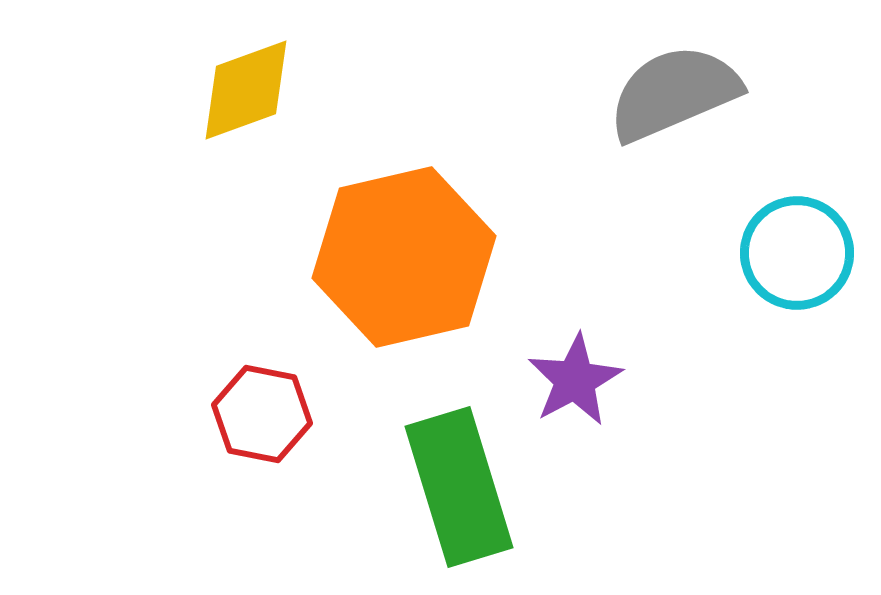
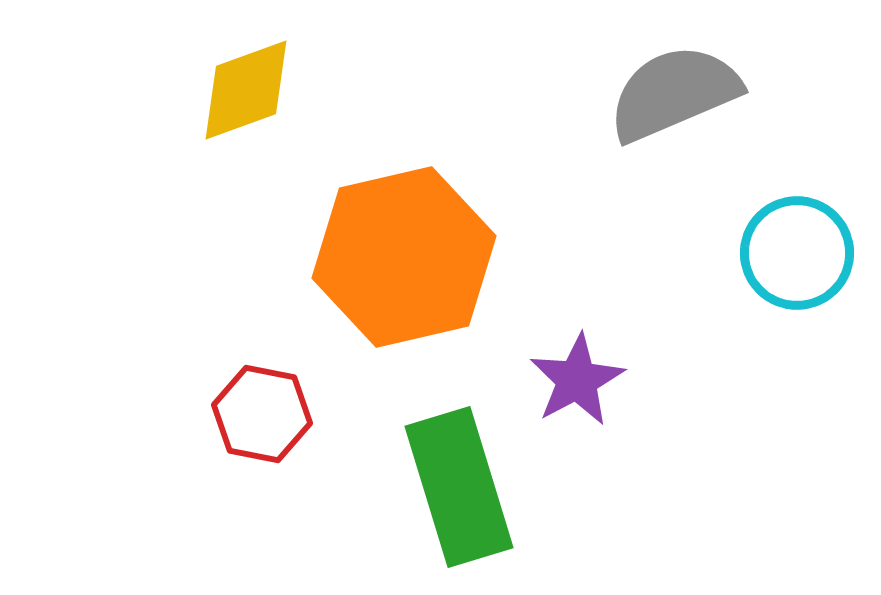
purple star: moved 2 px right
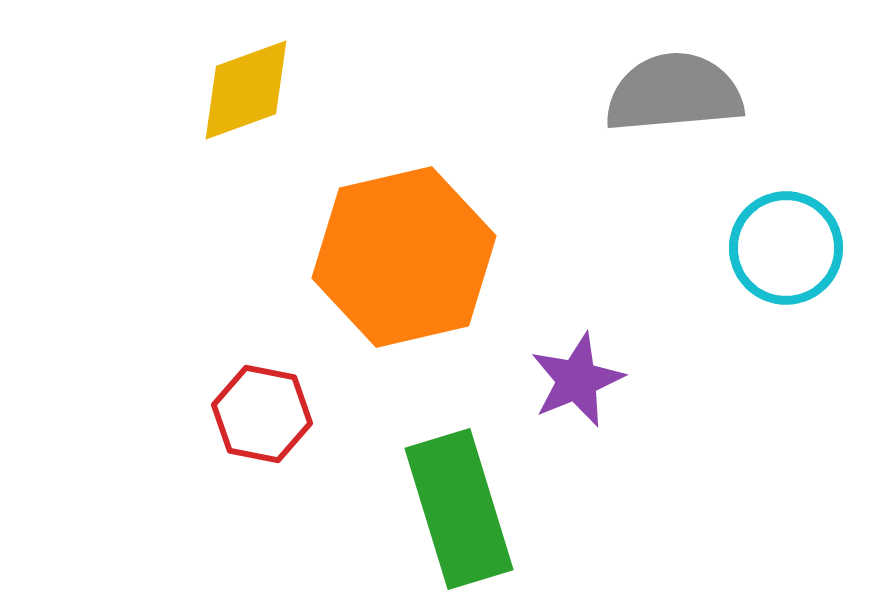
gray semicircle: rotated 18 degrees clockwise
cyan circle: moved 11 px left, 5 px up
purple star: rotated 6 degrees clockwise
green rectangle: moved 22 px down
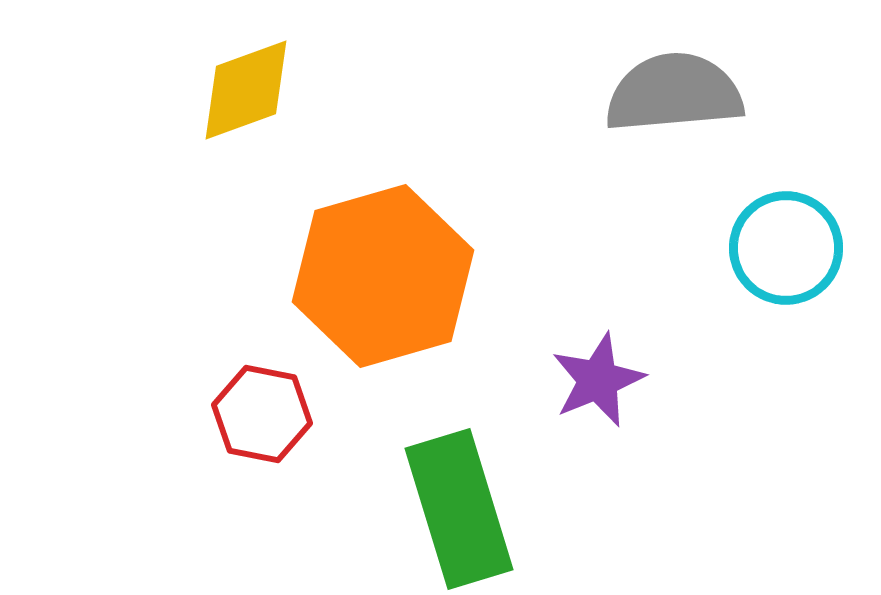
orange hexagon: moved 21 px left, 19 px down; rotated 3 degrees counterclockwise
purple star: moved 21 px right
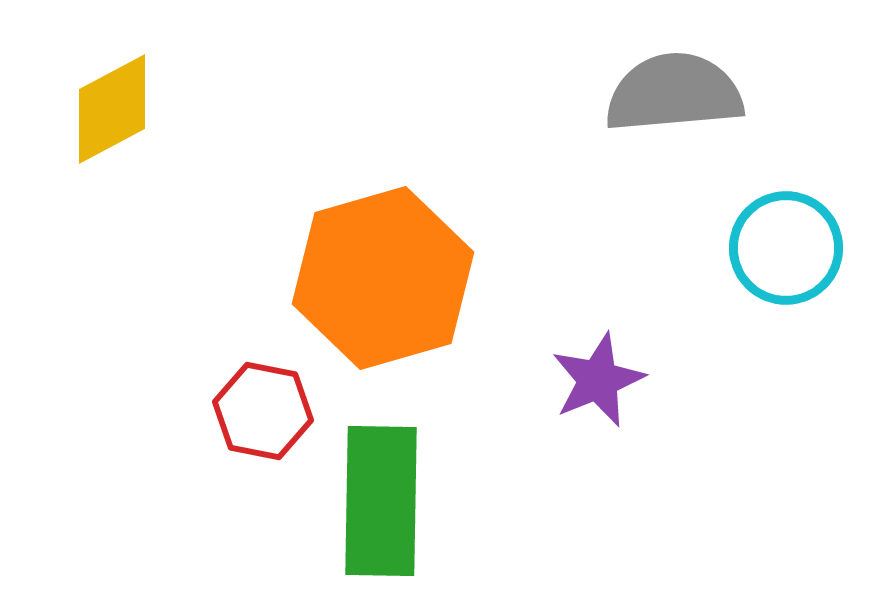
yellow diamond: moved 134 px left, 19 px down; rotated 8 degrees counterclockwise
orange hexagon: moved 2 px down
red hexagon: moved 1 px right, 3 px up
green rectangle: moved 78 px left, 8 px up; rotated 18 degrees clockwise
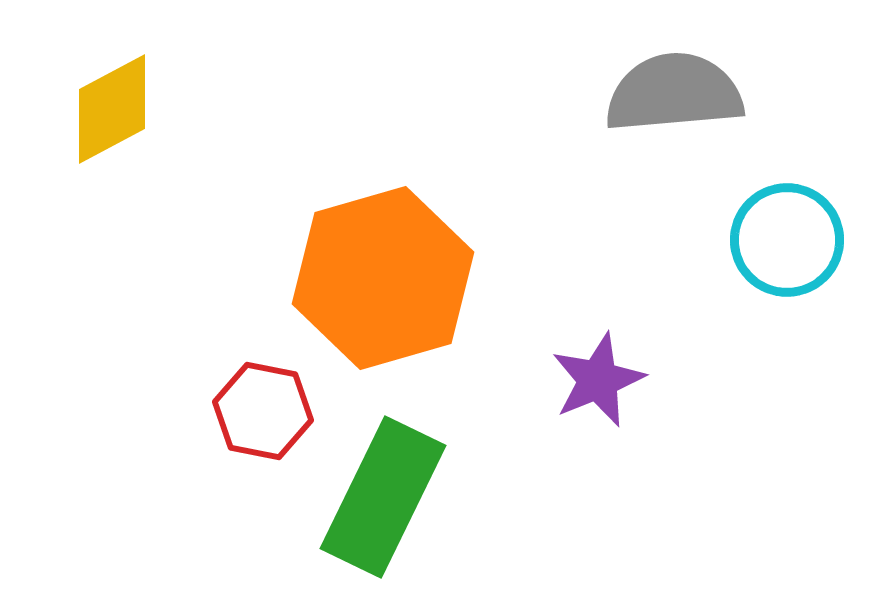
cyan circle: moved 1 px right, 8 px up
green rectangle: moved 2 px right, 4 px up; rotated 25 degrees clockwise
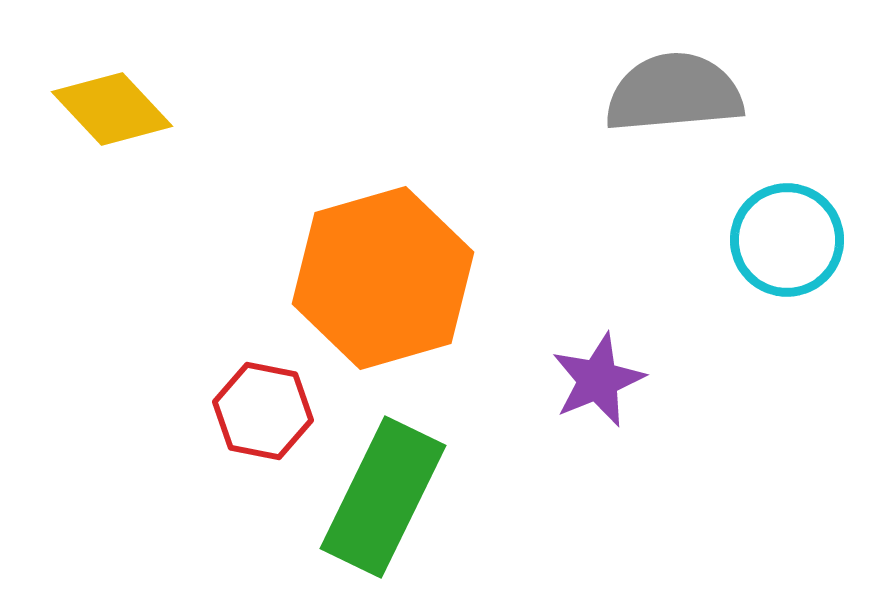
yellow diamond: rotated 75 degrees clockwise
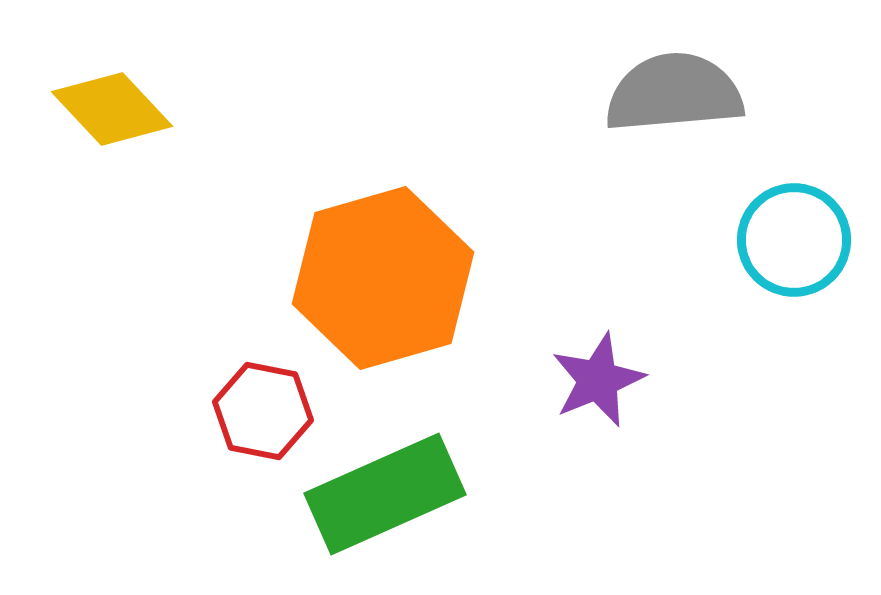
cyan circle: moved 7 px right
green rectangle: moved 2 px right, 3 px up; rotated 40 degrees clockwise
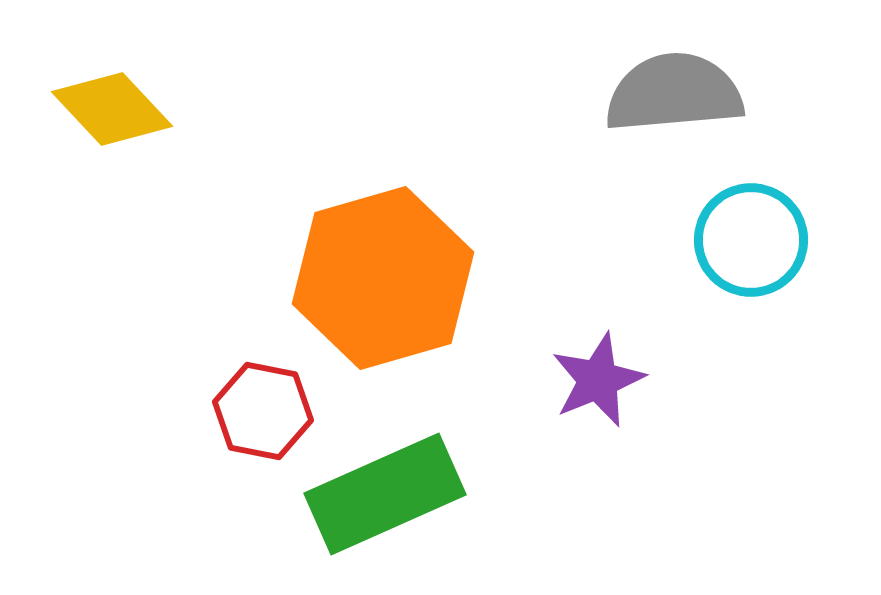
cyan circle: moved 43 px left
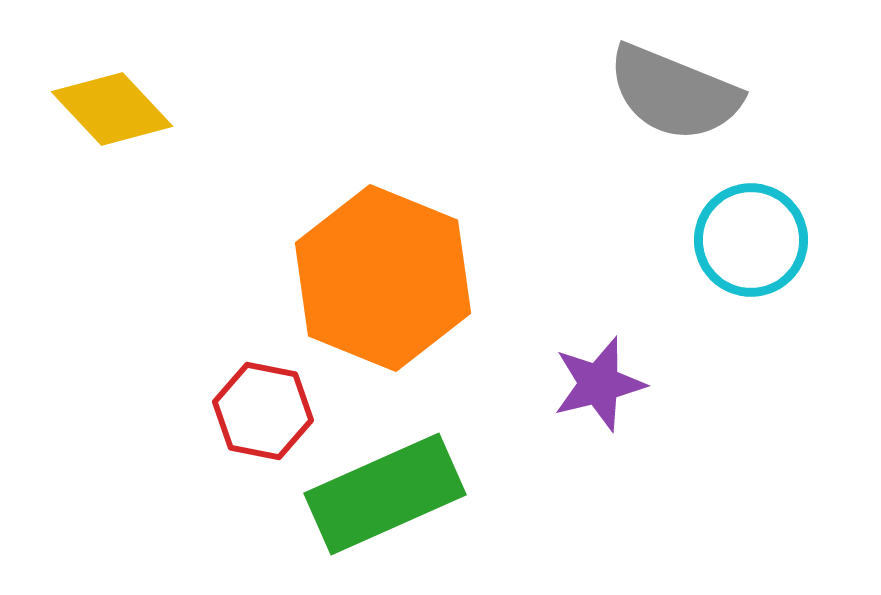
gray semicircle: rotated 153 degrees counterclockwise
orange hexagon: rotated 22 degrees counterclockwise
purple star: moved 1 px right, 4 px down; rotated 8 degrees clockwise
